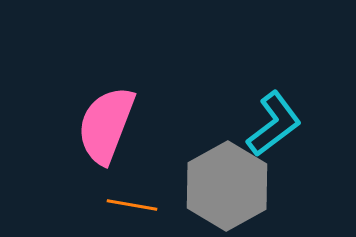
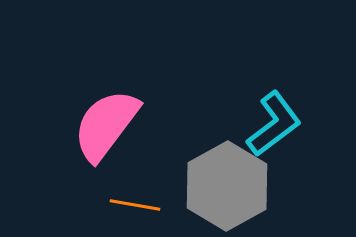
pink semicircle: rotated 16 degrees clockwise
orange line: moved 3 px right
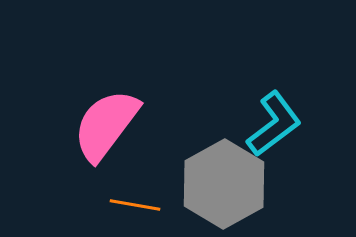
gray hexagon: moved 3 px left, 2 px up
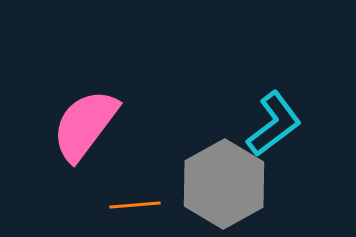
pink semicircle: moved 21 px left
orange line: rotated 15 degrees counterclockwise
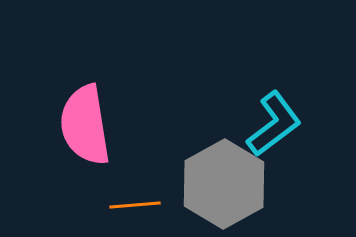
pink semicircle: rotated 46 degrees counterclockwise
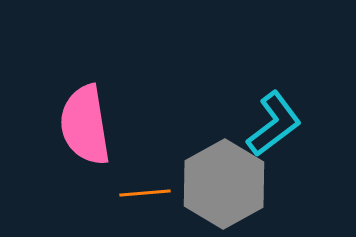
orange line: moved 10 px right, 12 px up
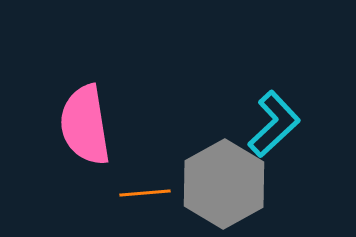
cyan L-shape: rotated 6 degrees counterclockwise
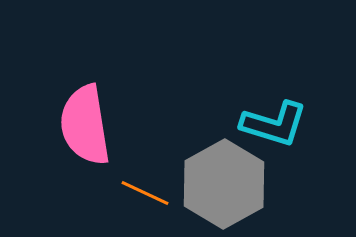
cyan L-shape: rotated 60 degrees clockwise
orange line: rotated 30 degrees clockwise
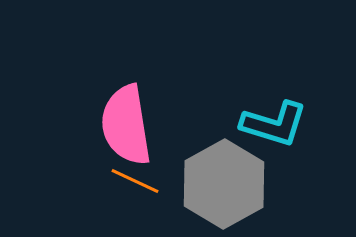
pink semicircle: moved 41 px right
orange line: moved 10 px left, 12 px up
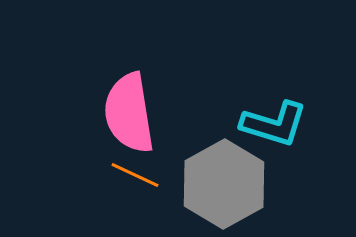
pink semicircle: moved 3 px right, 12 px up
orange line: moved 6 px up
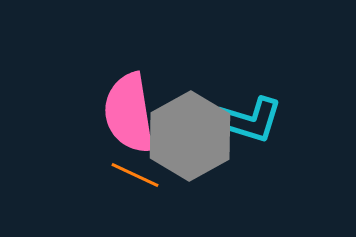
cyan L-shape: moved 25 px left, 4 px up
gray hexagon: moved 34 px left, 48 px up
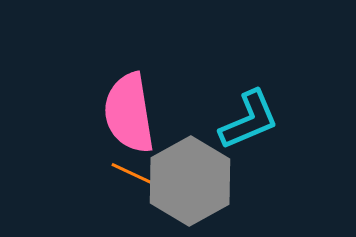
cyan L-shape: rotated 40 degrees counterclockwise
gray hexagon: moved 45 px down
